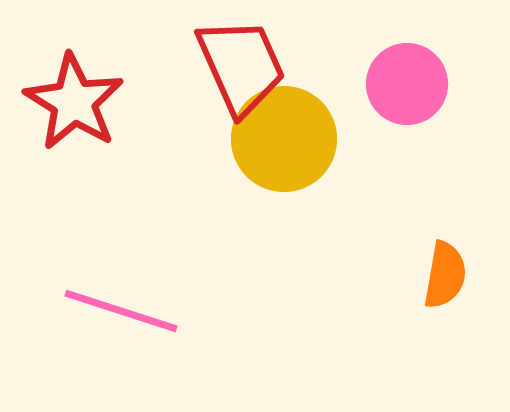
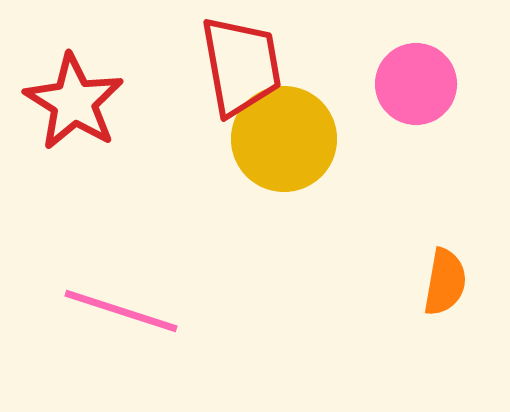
red trapezoid: rotated 14 degrees clockwise
pink circle: moved 9 px right
orange semicircle: moved 7 px down
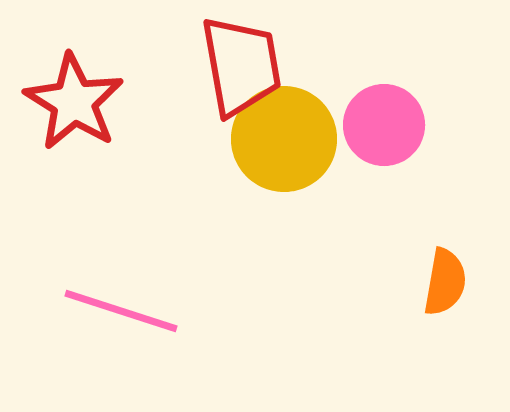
pink circle: moved 32 px left, 41 px down
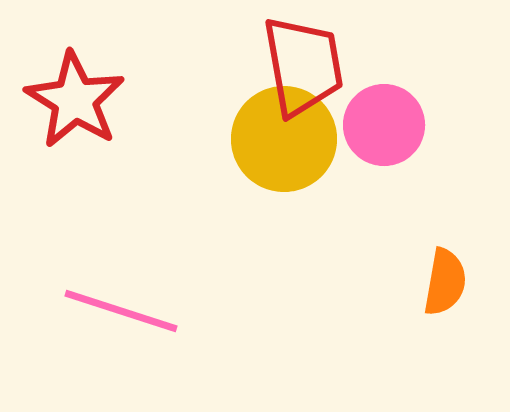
red trapezoid: moved 62 px right
red star: moved 1 px right, 2 px up
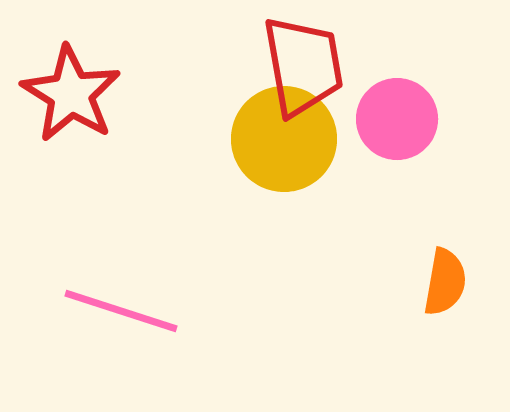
red star: moved 4 px left, 6 px up
pink circle: moved 13 px right, 6 px up
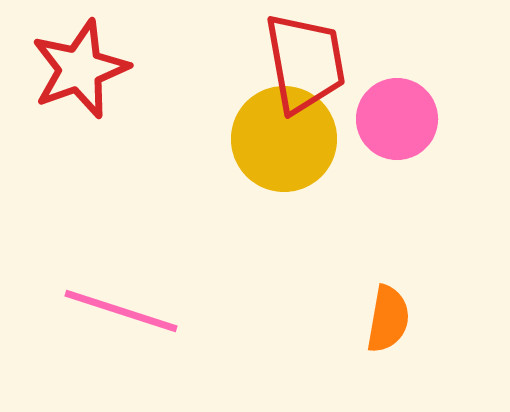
red trapezoid: moved 2 px right, 3 px up
red star: moved 9 px right, 25 px up; rotated 20 degrees clockwise
orange semicircle: moved 57 px left, 37 px down
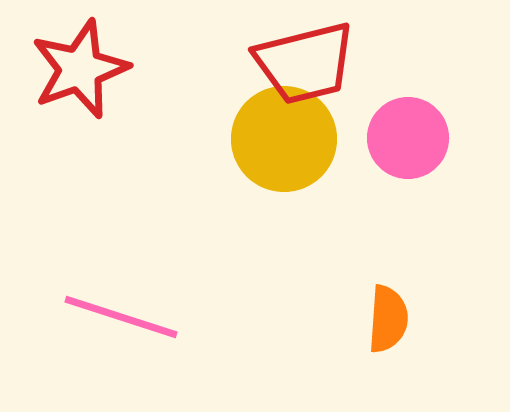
red trapezoid: rotated 86 degrees clockwise
pink circle: moved 11 px right, 19 px down
pink line: moved 6 px down
orange semicircle: rotated 6 degrees counterclockwise
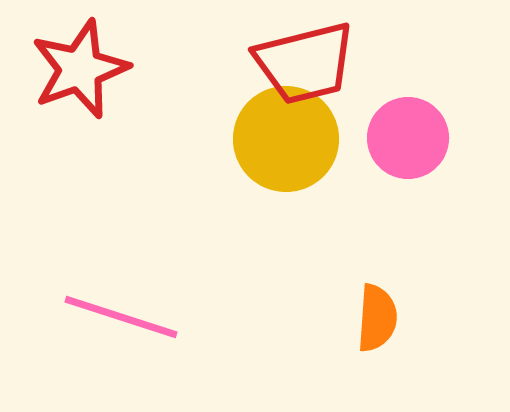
yellow circle: moved 2 px right
orange semicircle: moved 11 px left, 1 px up
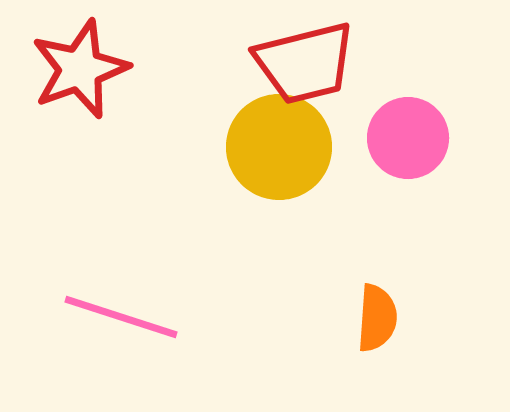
yellow circle: moved 7 px left, 8 px down
